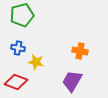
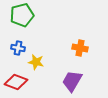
orange cross: moved 3 px up
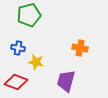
green pentagon: moved 7 px right
purple trapezoid: moved 6 px left; rotated 15 degrees counterclockwise
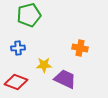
blue cross: rotated 16 degrees counterclockwise
yellow star: moved 8 px right, 3 px down; rotated 14 degrees counterclockwise
purple trapezoid: moved 1 px left, 2 px up; rotated 100 degrees clockwise
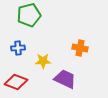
yellow star: moved 1 px left, 4 px up
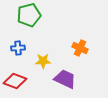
orange cross: rotated 14 degrees clockwise
red diamond: moved 1 px left, 1 px up
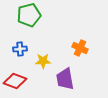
blue cross: moved 2 px right, 1 px down
purple trapezoid: rotated 125 degrees counterclockwise
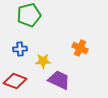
purple trapezoid: moved 6 px left, 1 px down; rotated 125 degrees clockwise
